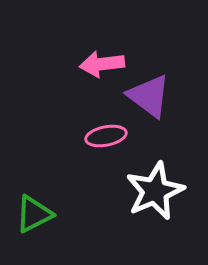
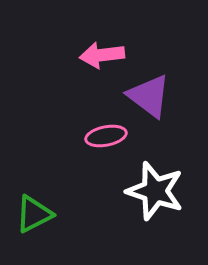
pink arrow: moved 9 px up
white star: rotated 30 degrees counterclockwise
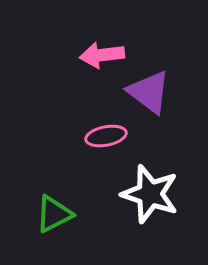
purple triangle: moved 4 px up
white star: moved 5 px left, 3 px down
green triangle: moved 20 px right
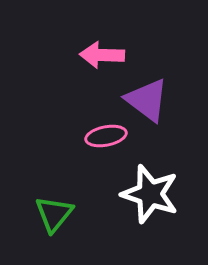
pink arrow: rotated 9 degrees clockwise
purple triangle: moved 2 px left, 8 px down
green triangle: rotated 24 degrees counterclockwise
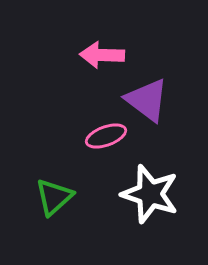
pink ellipse: rotated 9 degrees counterclockwise
green triangle: moved 17 px up; rotated 9 degrees clockwise
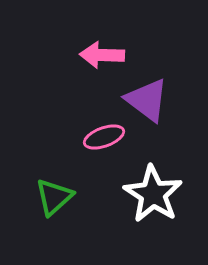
pink ellipse: moved 2 px left, 1 px down
white star: moved 3 px right; rotated 14 degrees clockwise
